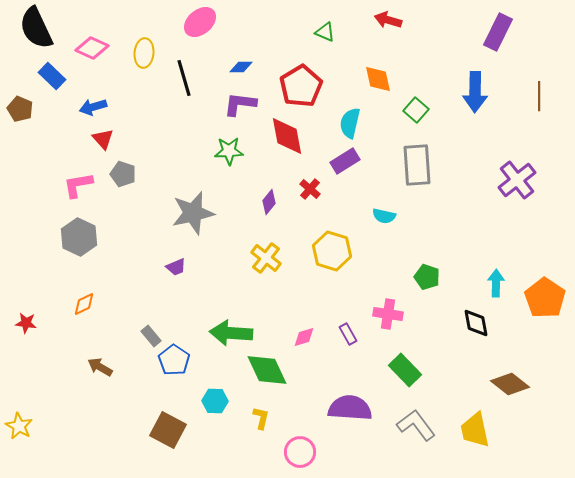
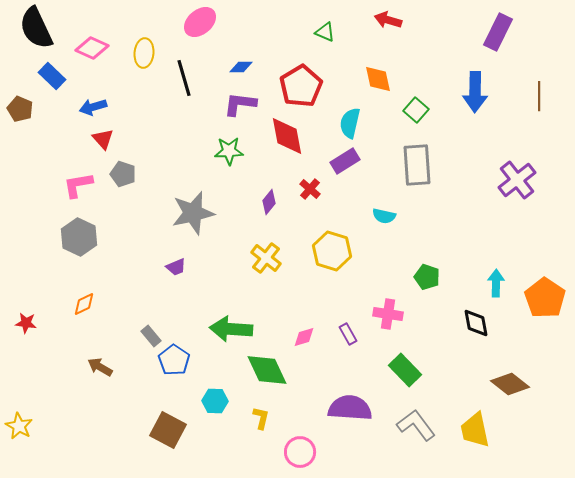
green arrow at (231, 333): moved 4 px up
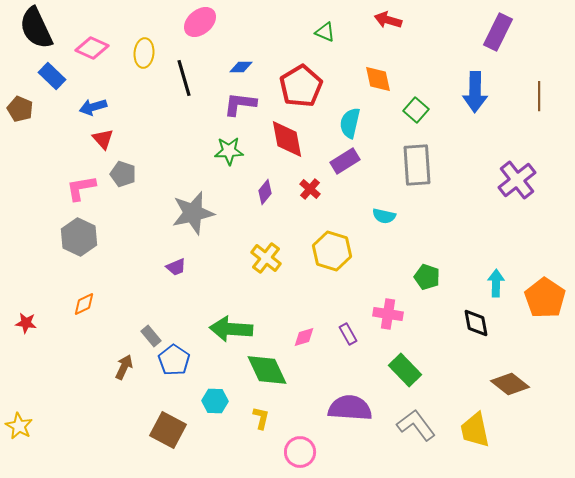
red diamond at (287, 136): moved 3 px down
pink L-shape at (78, 185): moved 3 px right, 3 px down
purple diamond at (269, 202): moved 4 px left, 10 px up
brown arrow at (100, 367): moved 24 px right; rotated 85 degrees clockwise
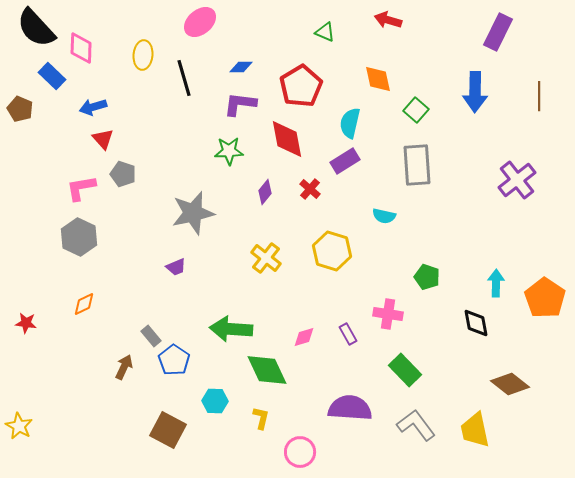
black semicircle at (36, 28): rotated 18 degrees counterclockwise
pink diamond at (92, 48): moved 11 px left; rotated 68 degrees clockwise
yellow ellipse at (144, 53): moved 1 px left, 2 px down
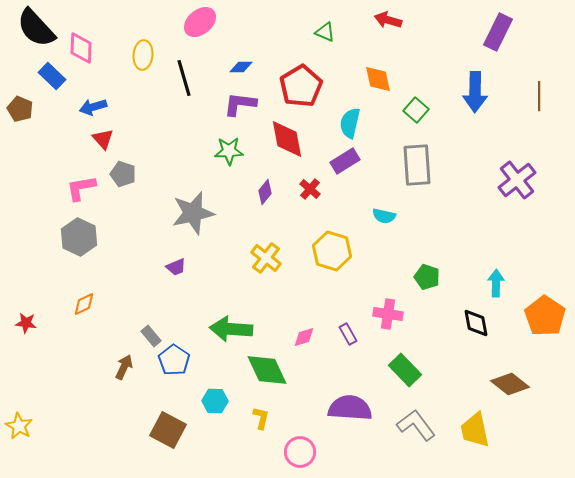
orange pentagon at (545, 298): moved 18 px down
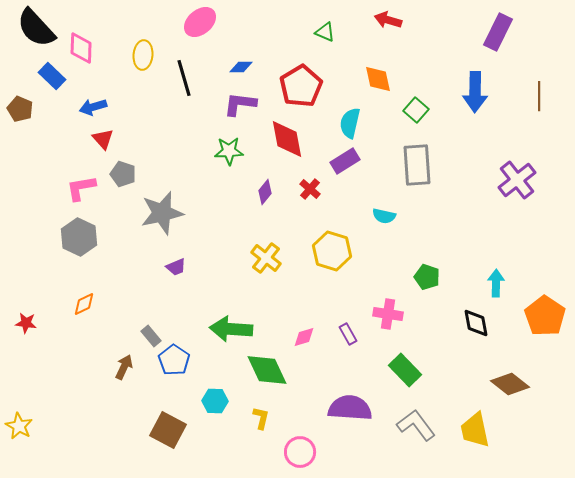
gray star at (193, 213): moved 31 px left
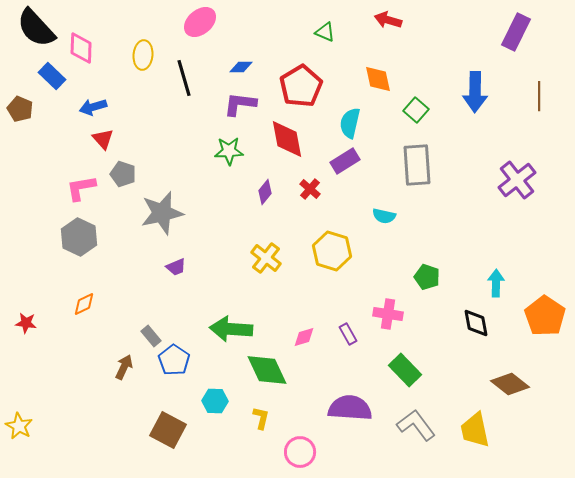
purple rectangle at (498, 32): moved 18 px right
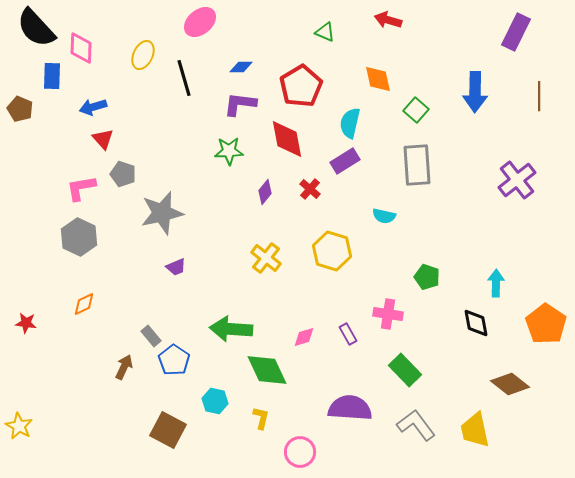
yellow ellipse at (143, 55): rotated 20 degrees clockwise
blue rectangle at (52, 76): rotated 48 degrees clockwise
orange pentagon at (545, 316): moved 1 px right, 8 px down
cyan hexagon at (215, 401): rotated 10 degrees clockwise
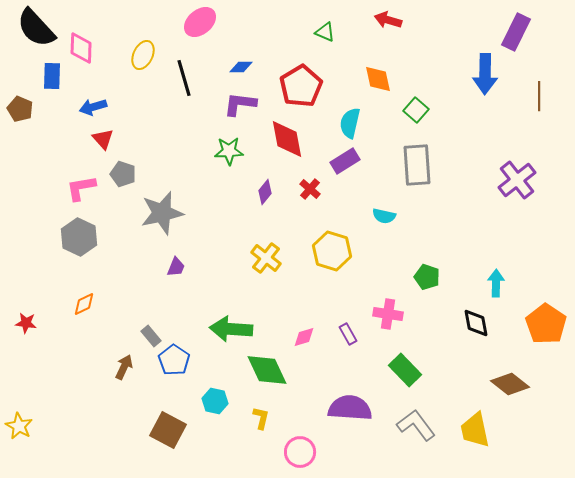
blue arrow at (475, 92): moved 10 px right, 18 px up
purple trapezoid at (176, 267): rotated 45 degrees counterclockwise
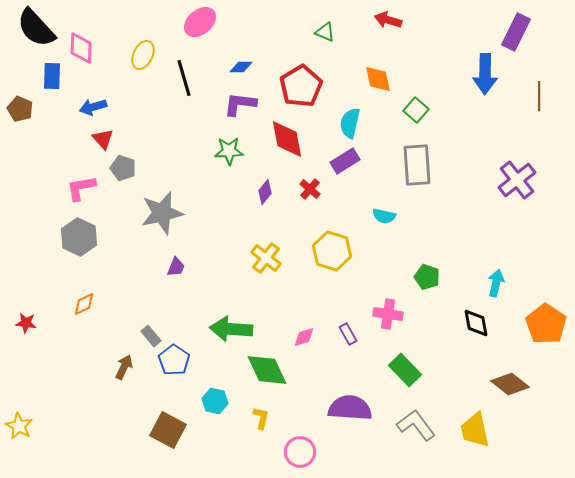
gray pentagon at (123, 174): moved 6 px up
cyan arrow at (496, 283): rotated 12 degrees clockwise
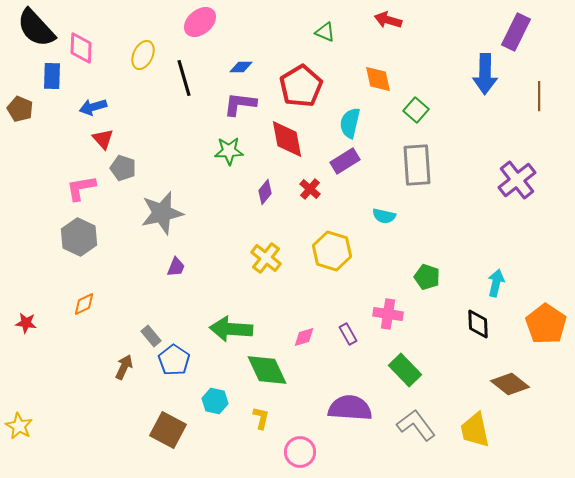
black diamond at (476, 323): moved 2 px right, 1 px down; rotated 8 degrees clockwise
